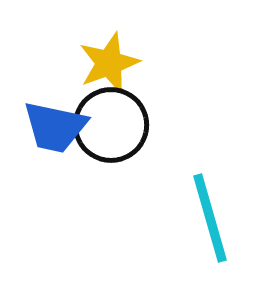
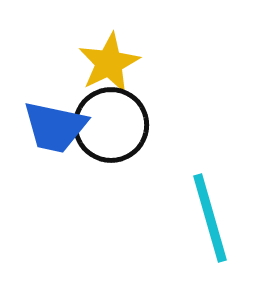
yellow star: rotated 6 degrees counterclockwise
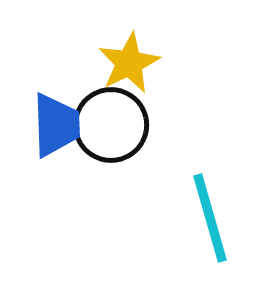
yellow star: moved 20 px right
blue trapezoid: moved 1 px right, 2 px up; rotated 104 degrees counterclockwise
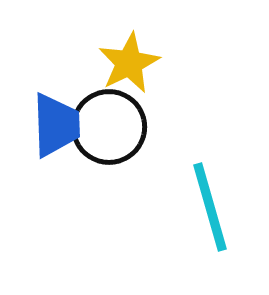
black circle: moved 2 px left, 2 px down
cyan line: moved 11 px up
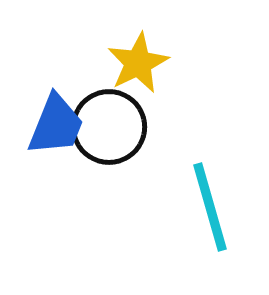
yellow star: moved 9 px right
blue trapezoid: rotated 24 degrees clockwise
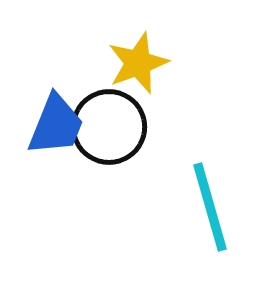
yellow star: rotated 6 degrees clockwise
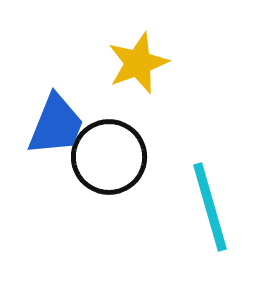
black circle: moved 30 px down
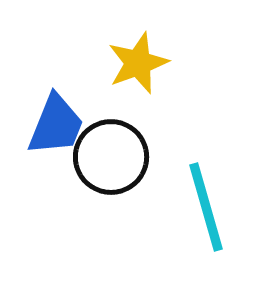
black circle: moved 2 px right
cyan line: moved 4 px left
